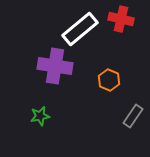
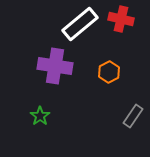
white rectangle: moved 5 px up
orange hexagon: moved 8 px up; rotated 10 degrees clockwise
green star: rotated 24 degrees counterclockwise
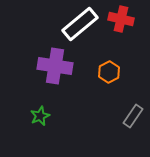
green star: rotated 12 degrees clockwise
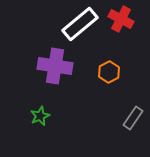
red cross: rotated 15 degrees clockwise
gray rectangle: moved 2 px down
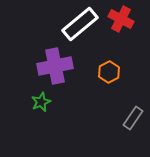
purple cross: rotated 20 degrees counterclockwise
green star: moved 1 px right, 14 px up
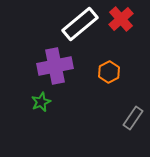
red cross: rotated 20 degrees clockwise
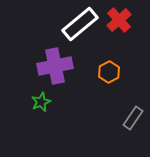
red cross: moved 2 px left, 1 px down
